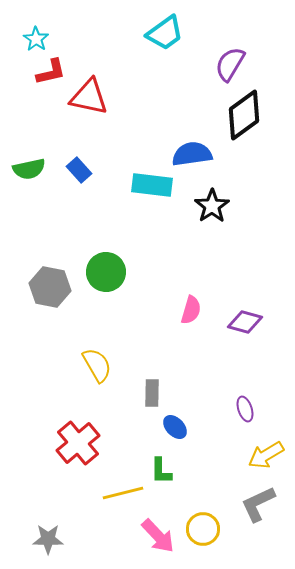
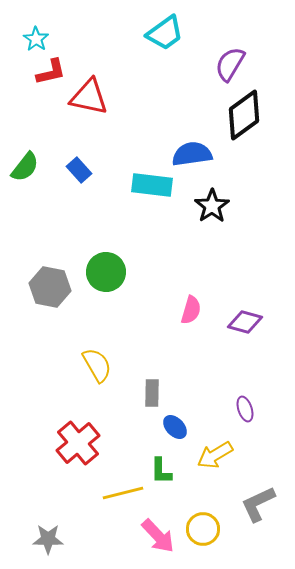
green semicircle: moved 4 px left, 2 px up; rotated 40 degrees counterclockwise
yellow arrow: moved 51 px left
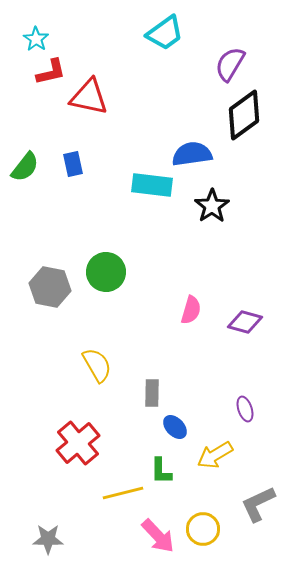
blue rectangle: moved 6 px left, 6 px up; rotated 30 degrees clockwise
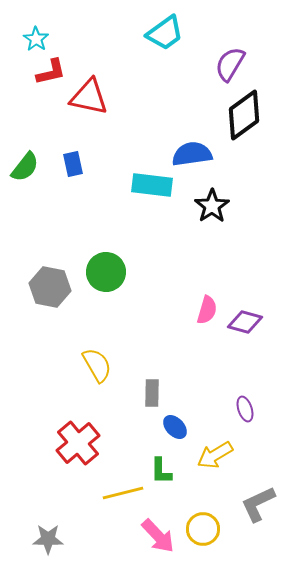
pink semicircle: moved 16 px right
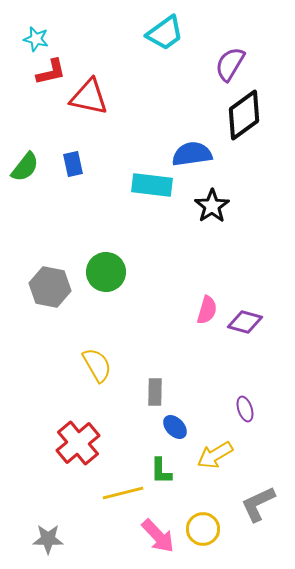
cyan star: rotated 20 degrees counterclockwise
gray rectangle: moved 3 px right, 1 px up
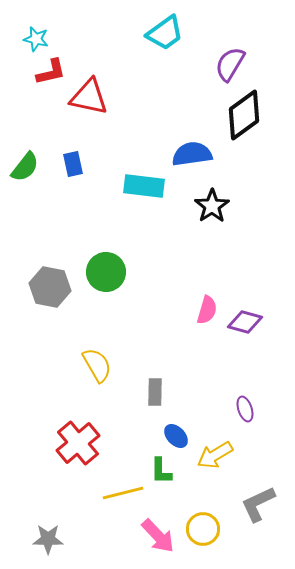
cyan rectangle: moved 8 px left, 1 px down
blue ellipse: moved 1 px right, 9 px down
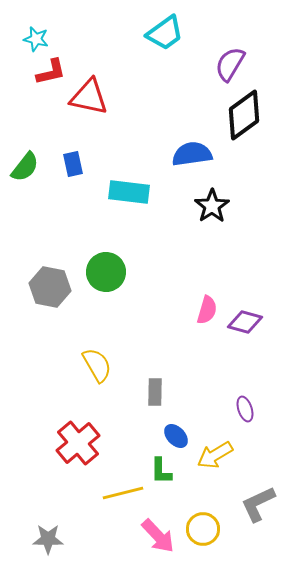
cyan rectangle: moved 15 px left, 6 px down
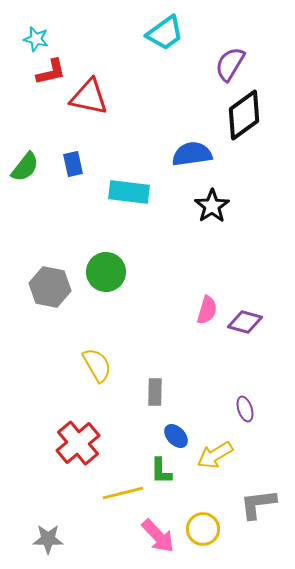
gray L-shape: rotated 18 degrees clockwise
